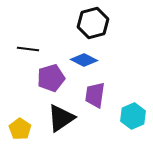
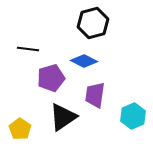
blue diamond: moved 1 px down
black triangle: moved 2 px right, 1 px up
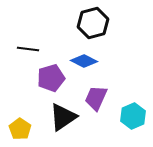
purple trapezoid: moved 1 px right, 3 px down; rotated 16 degrees clockwise
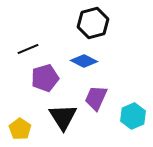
black line: rotated 30 degrees counterclockwise
purple pentagon: moved 6 px left
black triangle: rotated 28 degrees counterclockwise
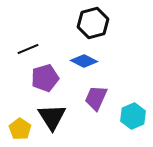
black triangle: moved 11 px left
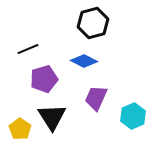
purple pentagon: moved 1 px left, 1 px down
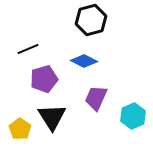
black hexagon: moved 2 px left, 3 px up
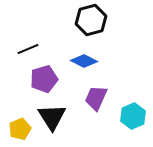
yellow pentagon: rotated 15 degrees clockwise
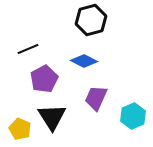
purple pentagon: rotated 12 degrees counterclockwise
yellow pentagon: rotated 25 degrees counterclockwise
